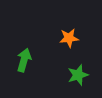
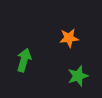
green star: moved 1 px down
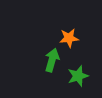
green arrow: moved 28 px right
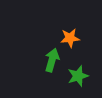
orange star: moved 1 px right
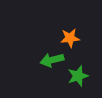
green arrow: rotated 120 degrees counterclockwise
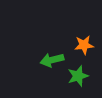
orange star: moved 14 px right, 7 px down
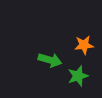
green arrow: moved 2 px left; rotated 150 degrees counterclockwise
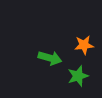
green arrow: moved 2 px up
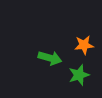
green star: moved 1 px right, 1 px up
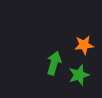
green arrow: moved 4 px right, 5 px down; rotated 90 degrees counterclockwise
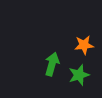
green arrow: moved 2 px left, 1 px down
